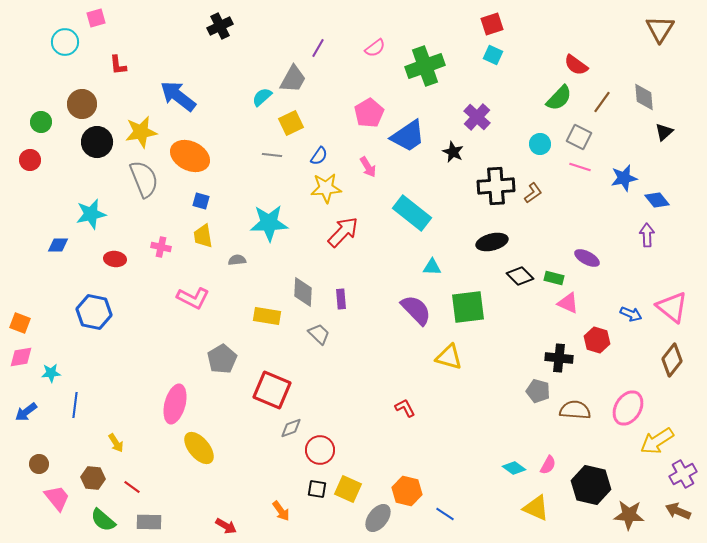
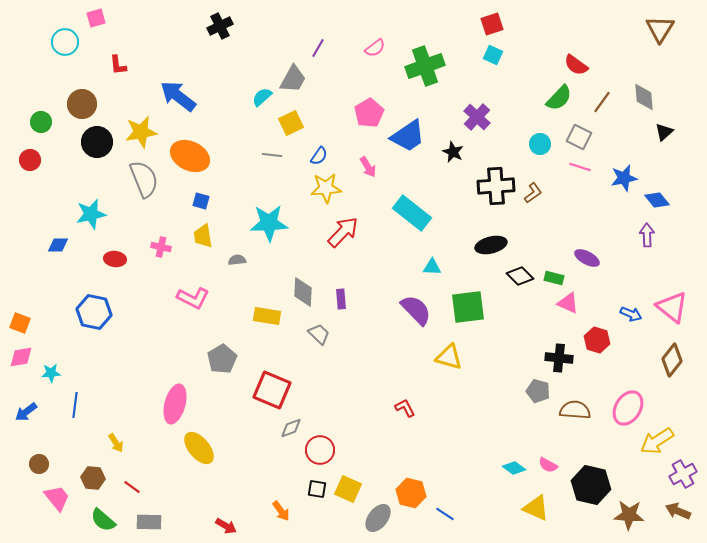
black ellipse at (492, 242): moved 1 px left, 3 px down
pink semicircle at (548, 465): rotated 90 degrees clockwise
orange hexagon at (407, 491): moved 4 px right, 2 px down
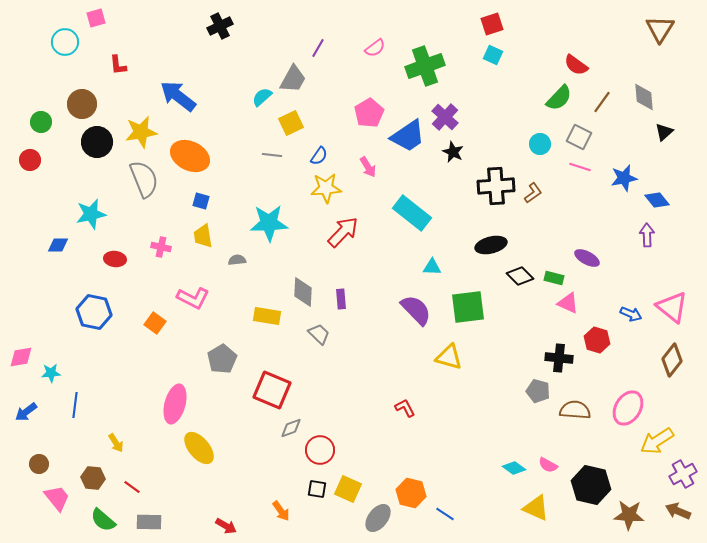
purple cross at (477, 117): moved 32 px left
orange square at (20, 323): moved 135 px right; rotated 15 degrees clockwise
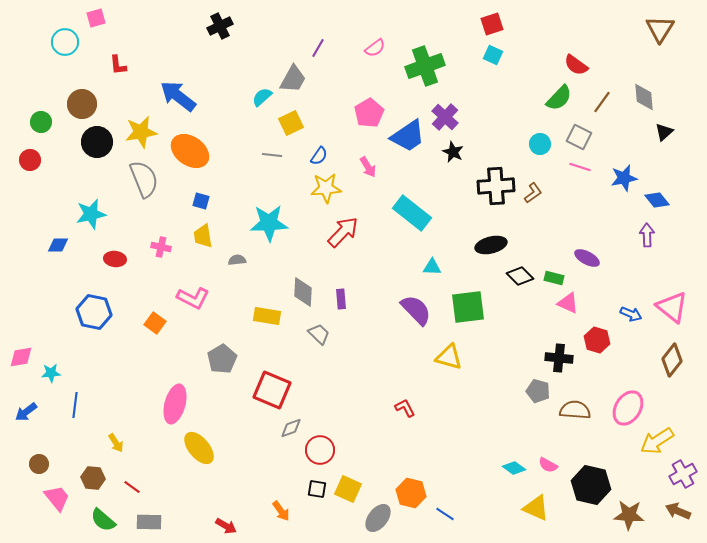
orange ellipse at (190, 156): moved 5 px up; rotated 9 degrees clockwise
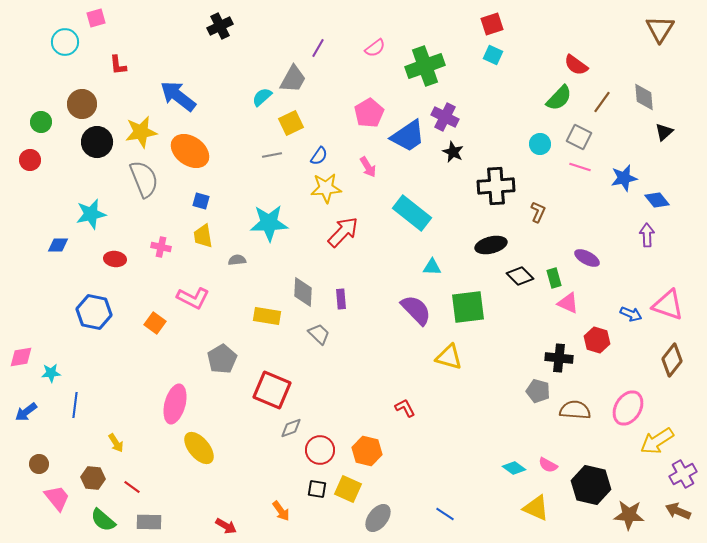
purple cross at (445, 117): rotated 16 degrees counterclockwise
gray line at (272, 155): rotated 18 degrees counterclockwise
brown L-shape at (533, 193): moved 5 px right, 19 px down; rotated 30 degrees counterclockwise
green rectangle at (554, 278): rotated 60 degrees clockwise
pink triangle at (672, 307): moved 4 px left, 2 px up; rotated 20 degrees counterclockwise
orange hexagon at (411, 493): moved 44 px left, 42 px up
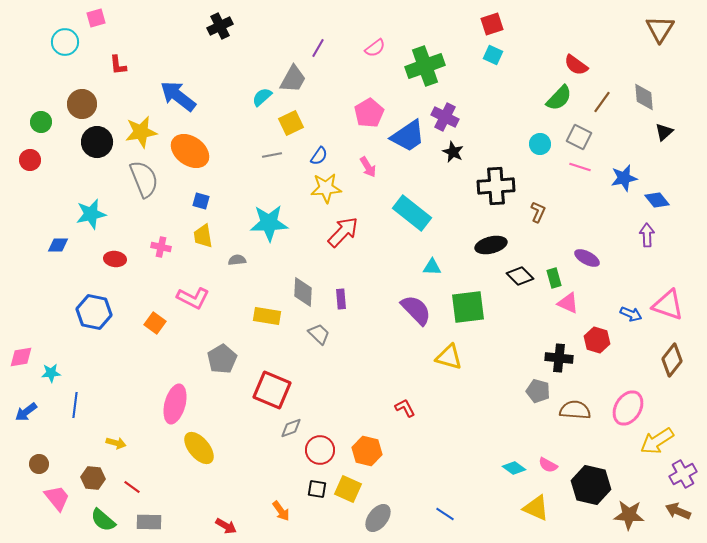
yellow arrow at (116, 443): rotated 42 degrees counterclockwise
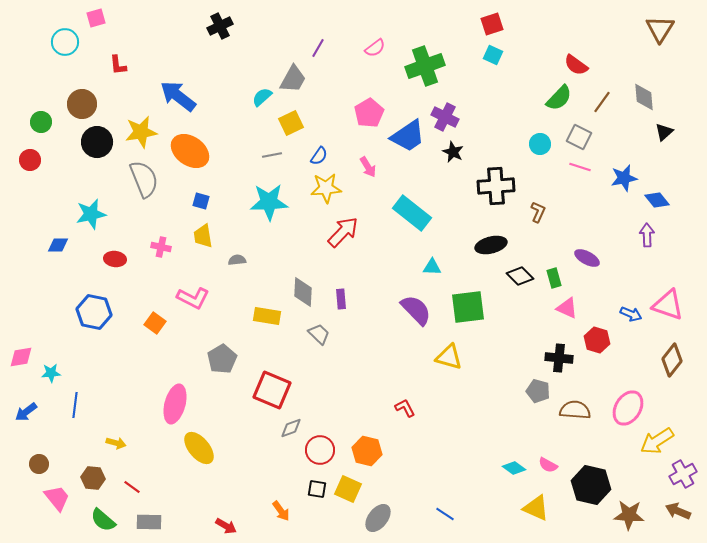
cyan star at (269, 223): moved 21 px up
pink triangle at (568, 303): moved 1 px left, 5 px down
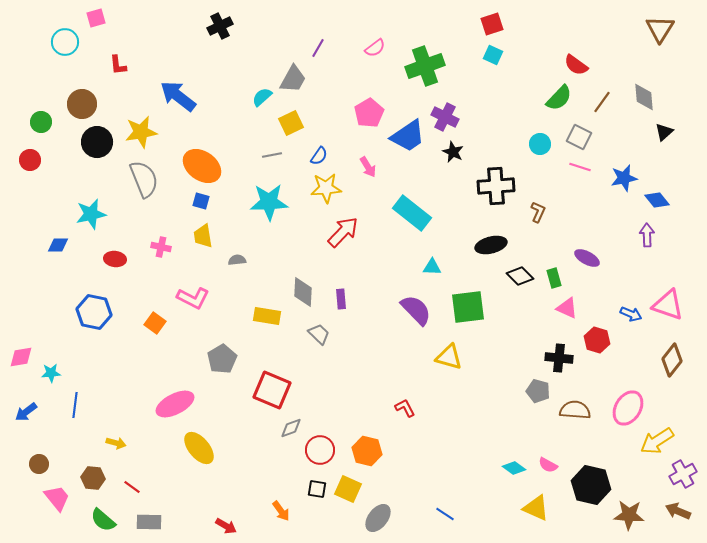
orange ellipse at (190, 151): moved 12 px right, 15 px down
pink ellipse at (175, 404): rotated 48 degrees clockwise
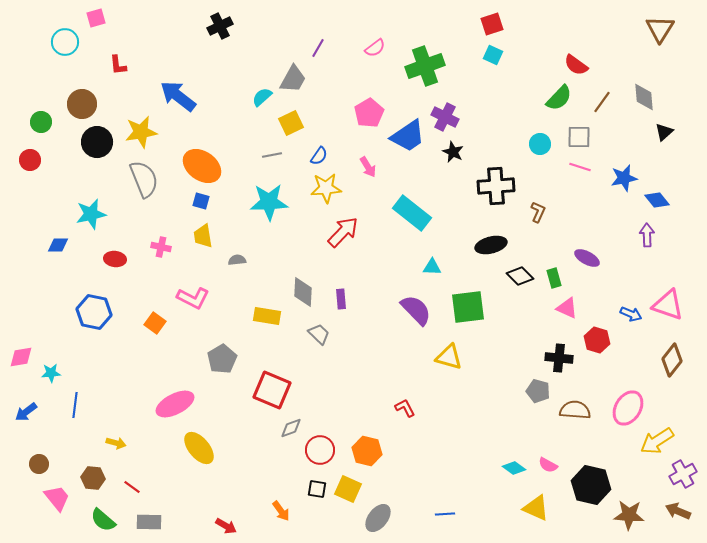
gray square at (579, 137): rotated 25 degrees counterclockwise
blue line at (445, 514): rotated 36 degrees counterclockwise
